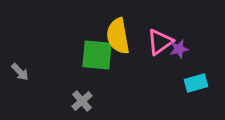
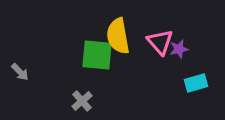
pink triangle: rotated 36 degrees counterclockwise
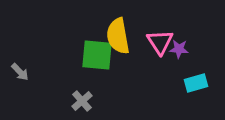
pink triangle: rotated 8 degrees clockwise
purple star: rotated 18 degrees clockwise
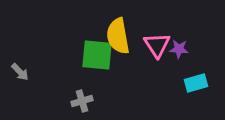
pink triangle: moved 3 px left, 3 px down
gray cross: rotated 25 degrees clockwise
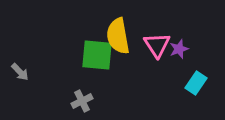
purple star: rotated 24 degrees counterclockwise
cyan rectangle: rotated 40 degrees counterclockwise
gray cross: rotated 10 degrees counterclockwise
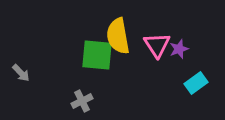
gray arrow: moved 1 px right, 1 px down
cyan rectangle: rotated 20 degrees clockwise
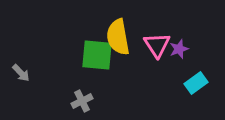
yellow semicircle: moved 1 px down
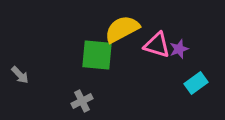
yellow semicircle: moved 4 px right, 8 px up; rotated 72 degrees clockwise
pink triangle: rotated 40 degrees counterclockwise
gray arrow: moved 1 px left, 2 px down
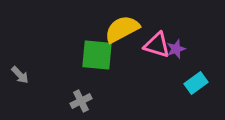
purple star: moved 3 px left
gray cross: moved 1 px left
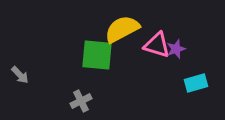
cyan rectangle: rotated 20 degrees clockwise
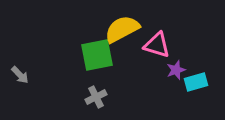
purple star: moved 21 px down
green square: rotated 16 degrees counterclockwise
cyan rectangle: moved 1 px up
gray cross: moved 15 px right, 4 px up
